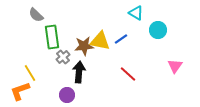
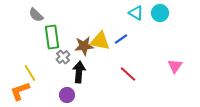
cyan circle: moved 2 px right, 17 px up
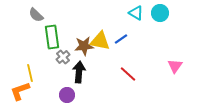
yellow line: rotated 18 degrees clockwise
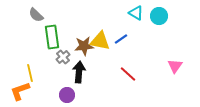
cyan circle: moved 1 px left, 3 px down
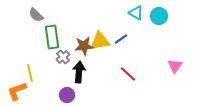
yellow triangle: rotated 20 degrees counterclockwise
orange L-shape: moved 3 px left
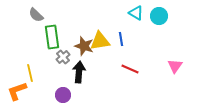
blue line: rotated 64 degrees counterclockwise
brown star: rotated 24 degrees clockwise
red line: moved 2 px right, 5 px up; rotated 18 degrees counterclockwise
purple circle: moved 4 px left
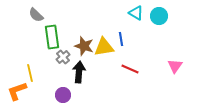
yellow triangle: moved 4 px right, 6 px down
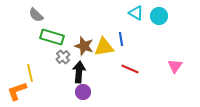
green rectangle: rotated 65 degrees counterclockwise
purple circle: moved 20 px right, 3 px up
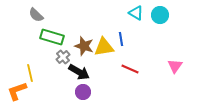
cyan circle: moved 1 px right, 1 px up
black arrow: rotated 115 degrees clockwise
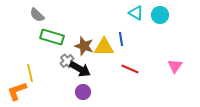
gray semicircle: moved 1 px right
yellow triangle: rotated 10 degrees clockwise
gray cross: moved 4 px right, 4 px down
black arrow: moved 1 px right, 3 px up
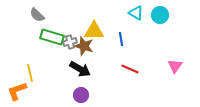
yellow triangle: moved 10 px left, 16 px up
gray cross: moved 3 px right, 19 px up; rotated 24 degrees clockwise
purple circle: moved 2 px left, 3 px down
